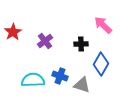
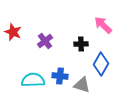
red star: rotated 18 degrees counterclockwise
blue cross: rotated 14 degrees counterclockwise
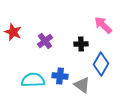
gray triangle: rotated 18 degrees clockwise
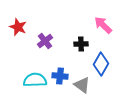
red star: moved 5 px right, 5 px up
cyan semicircle: moved 2 px right
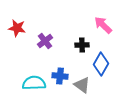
red star: moved 1 px left, 1 px down; rotated 12 degrees counterclockwise
black cross: moved 1 px right, 1 px down
cyan semicircle: moved 1 px left, 3 px down
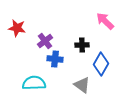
pink arrow: moved 2 px right, 4 px up
blue cross: moved 5 px left, 17 px up
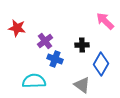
blue cross: rotated 14 degrees clockwise
cyan semicircle: moved 2 px up
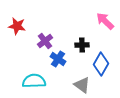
red star: moved 2 px up
blue cross: moved 3 px right; rotated 14 degrees clockwise
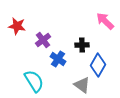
purple cross: moved 2 px left, 1 px up
blue diamond: moved 3 px left, 1 px down
cyan semicircle: rotated 60 degrees clockwise
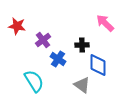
pink arrow: moved 2 px down
blue diamond: rotated 30 degrees counterclockwise
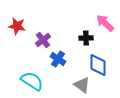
black cross: moved 4 px right, 7 px up
cyan semicircle: moved 2 px left; rotated 25 degrees counterclockwise
